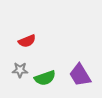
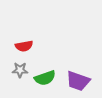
red semicircle: moved 3 px left, 5 px down; rotated 12 degrees clockwise
purple trapezoid: moved 2 px left, 6 px down; rotated 40 degrees counterclockwise
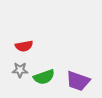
green semicircle: moved 1 px left, 1 px up
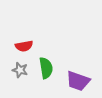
gray star: rotated 14 degrees clockwise
green semicircle: moved 2 px right, 9 px up; rotated 80 degrees counterclockwise
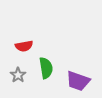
gray star: moved 2 px left, 5 px down; rotated 21 degrees clockwise
